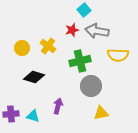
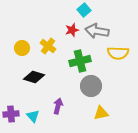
yellow semicircle: moved 2 px up
cyan triangle: rotated 32 degrees clockwise
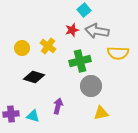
cyan triangle: rotated 32 degrees counterclockwise
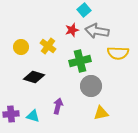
yellow circle: moved 1 px left, 1 px up
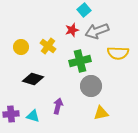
gray arrow: rotated 30 degrees counterclockwise
black diamond: moved 1 px left, 2 px down
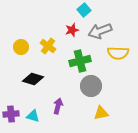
gray arrow: moved 3 px right
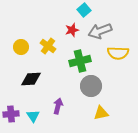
black diamond: moved 2 px left; rotated 20 degrees counterclockwise
cyan triangle: rotated 40 degrees clockwise
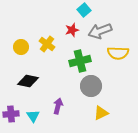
yellow cross: moved 1 px left, 2 px up
black diamond: moved 3 px left, 2 px down; rotated 15 degrees clockwise
yellow triangle: rotated 14 degrees counterclockwise
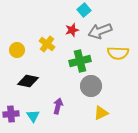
yellow circle: moved 4 px left, 3 px down
